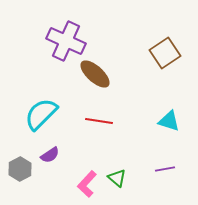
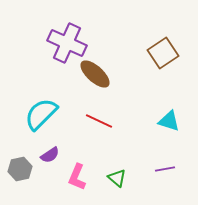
purple cross: moved 1 px right, 2 px down
brown square: moved 2 px left
red line: rotated 16 degrees clockwise
gray hexagon: rotated 15 degrees clockwise
pink L-shape: moved 10 px left, 7 px up; rotated 20 degrees counterclockwise
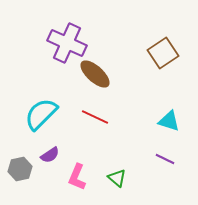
red line: moved 4 px left, 4 px up
purple line: moved 10 px up; rotated 36 degrees clockwise
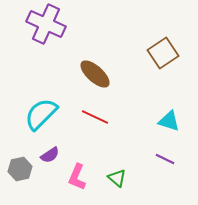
purple cross: moved 21 px left, 19 px up
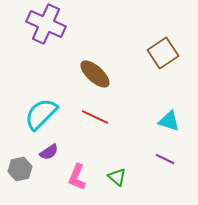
purple semicircle: moved 1 px left, 3 px up
green triangle: moved 1 px up
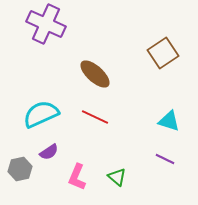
cyan semicircle: rotated 21 degrees clockwise
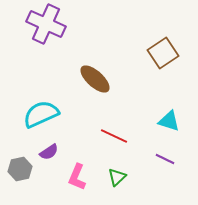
brown ellipse: moved 5 px down
red line: moved 19 px right, 19 px down
green triangle: rotated 36 degrees clockwise
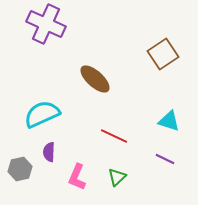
brown square: moved 1 px down
cyan semicircle: moved 1 px right
purple semicircle: rotated 126 degrees clockwise
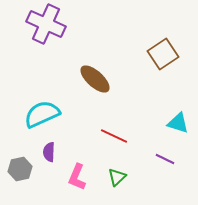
cyan triangle: moved 9 px right, 2 px down
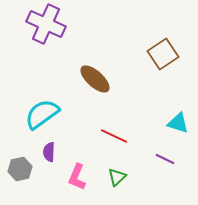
cyan semicircle: rotated 12 degrees counterclockwise
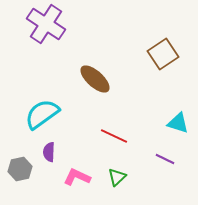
purple cross: rotated 9 degrees clockwise
pink L-shape: rotated 92 degrees clockwise
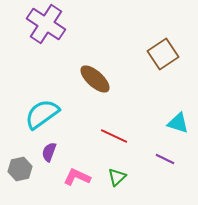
purple semicircle: rotated 18 degrees clockwise
